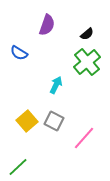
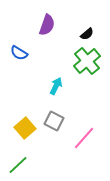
green cross: moved 1 px up
cyan arrow: moved 1 px down
yellow square: moved 2 px left, 7 px down
green line: moved 2 px up
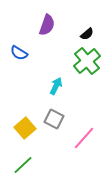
gray square: moved 2 px up
green line: moved 5 px right
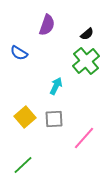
green cross: moved 1 px left
gray square: rotated 30 degrees counterclockwise
yellow square: moved 11 px up
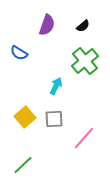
black semicircle: moved 4 px left, 8 px up
green cross: moved 1 px left
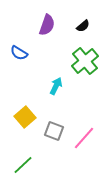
gray square: moved 12 px down; rotated 24 degrees clockwise
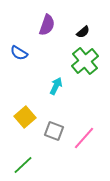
black semicircle: moved 6 px down
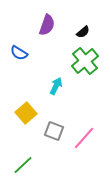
yellow square: moved 1 px right, 4 px up
